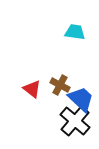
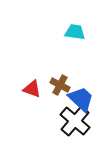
red triangle: rotated 18 degrees counterclockwise
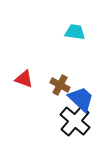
red triangle: moved 8 px left, 10 px up
